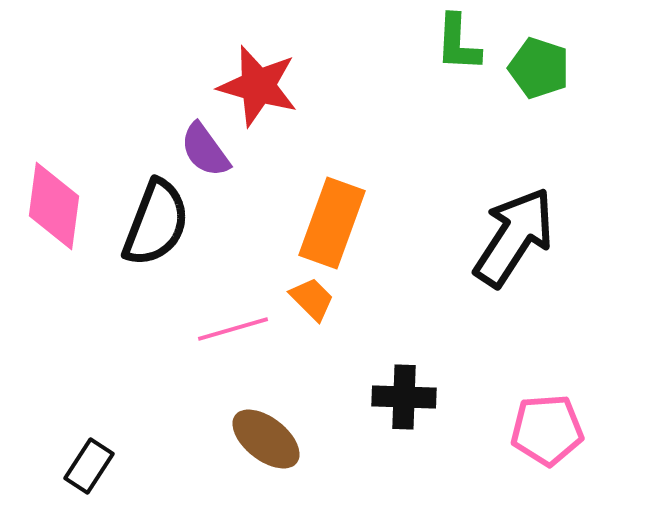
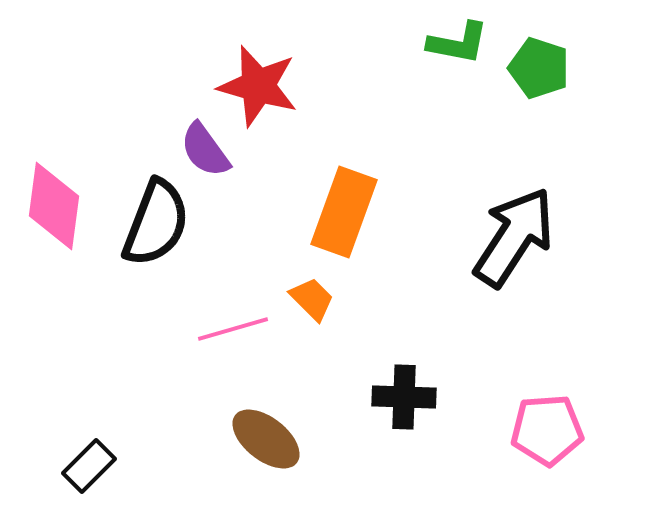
green L-shape: rotated 82 degrees counterclockwise
orange rectangle: moved 12 px right, 11 px up
black rectangle: rotated 12 degrees clockwise
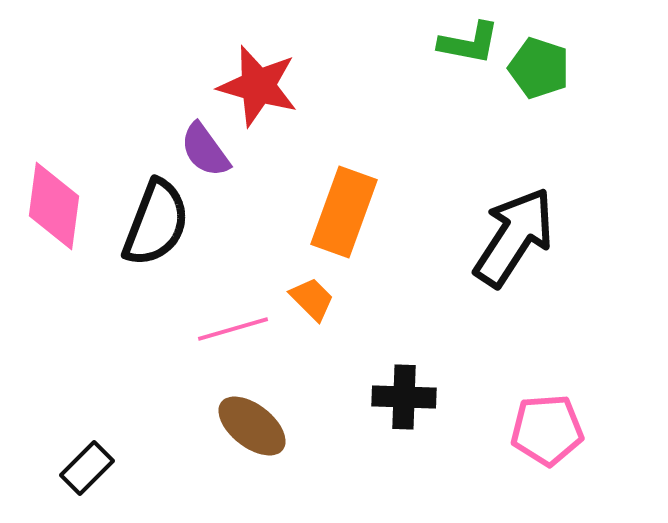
green L-shape: moved 11 px right
brown ellipse: moved 14 px left, 13 px up
black rectangle: moved 2 px left, 2 px down
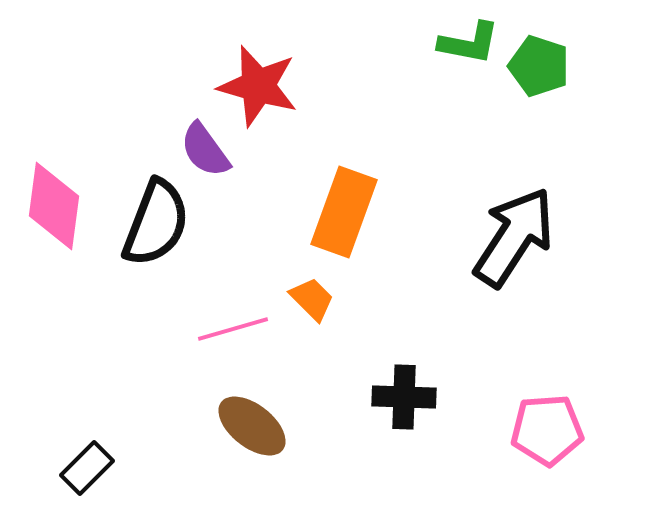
green pentagon: moved 2 px up
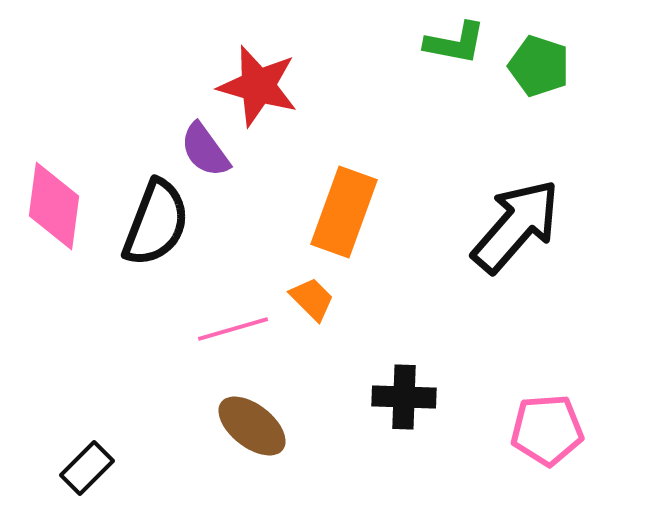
green L-shape: moved 14 px left
black arrow: moved 2 px right, 11 px up; rotated 8 degrees clockwise
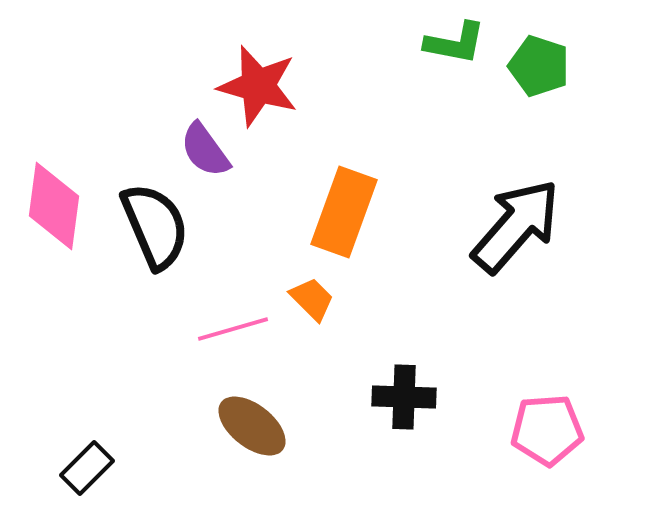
black semicircle: moved 1 px left, 3 px down; rotated 44 degrees counterclockwise
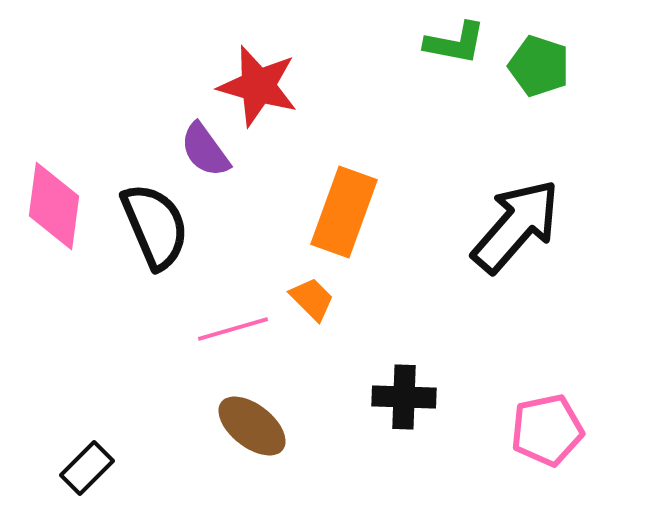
pink pentagon: rotated 8 degrees counterclockwise
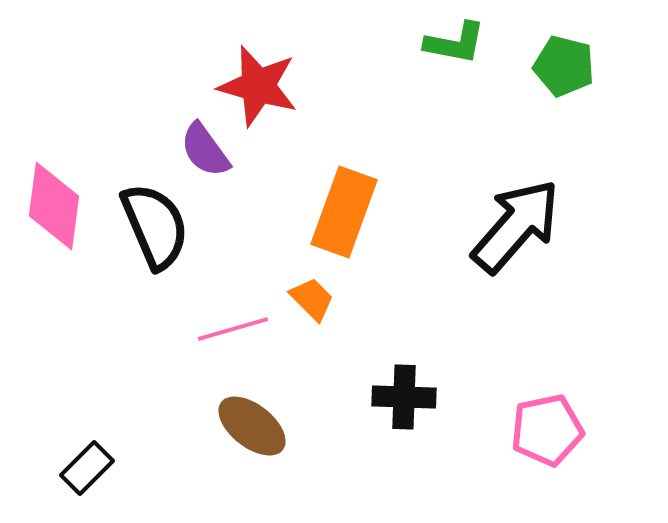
green pentagon: moved 25 px right; rotated 4 degrees counterclockwise
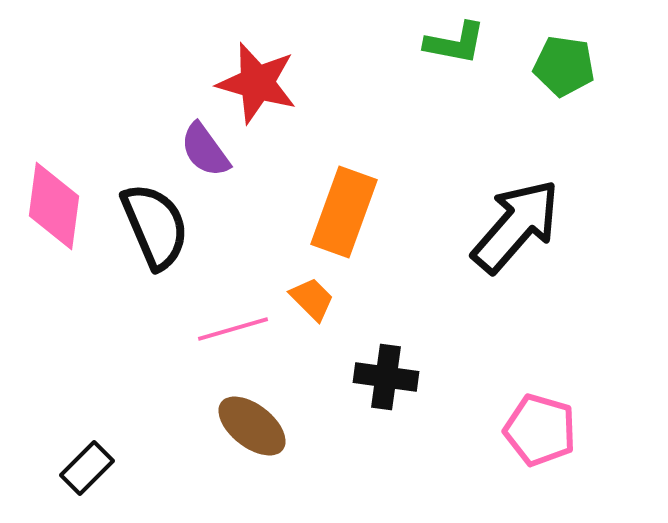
green pentagon: rotated 6 degrees counterclockwise
red star: moved 1 px left, 3 px up
black cross: moved 18 px left, 20 px up; rotated 6 degrees clockwise
pink pentagon: moved 7 px left; rotated 28 degrees clockwise
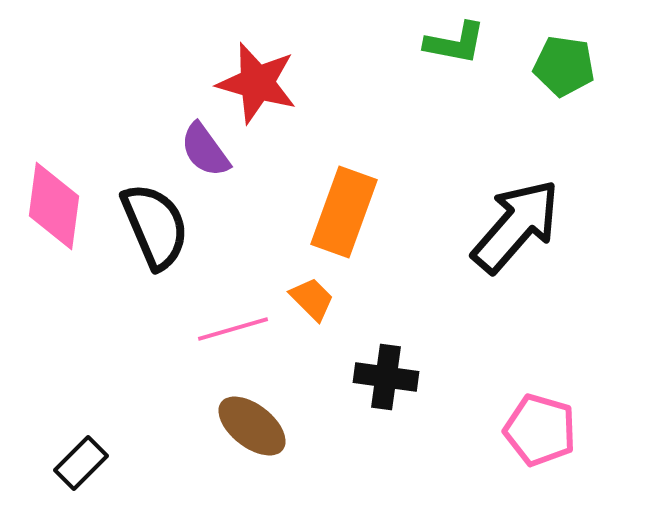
black rectangle: moved 6 px left, 5 px up
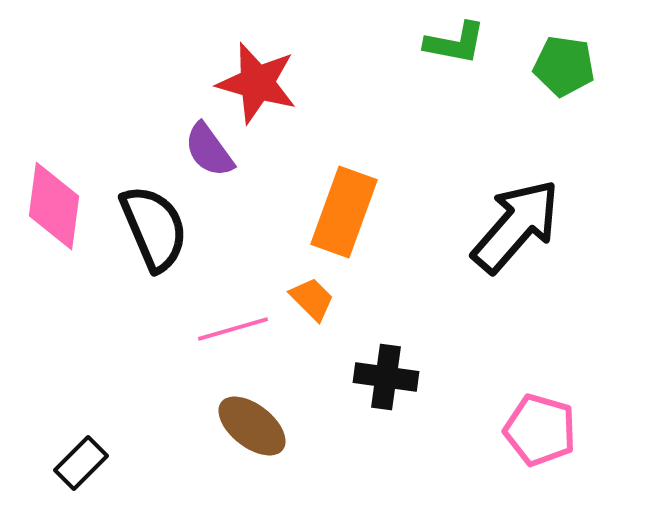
purple semicircle: moved 4 px right
black semicircle: moved 1 px left, 2 px down
